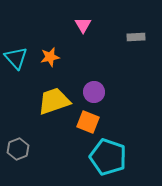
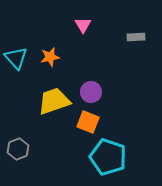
purple circle: moved 3 px left
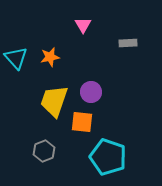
gray rectangle: moved 8 px left, 6 px down
yellow trapezoid: rotated 52 degrees counterclockwise
orange square: moved 6 px left; rotated 15 degrees counterclockwise
gray hexagon: moved 26 px right, 2 px down
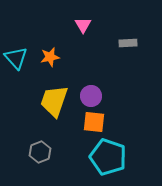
purple circle: moved 4 px down
orange square: moved 12 px right
gray hexagon: moved 4 px left, 1 px down
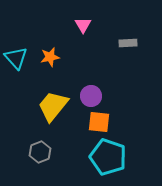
yellow trapezoid: moved 1 px left, 5 px down; rotated 20 degrees clockwise
orange square: moved 5 px right
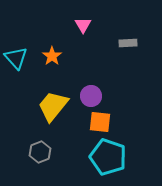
orange star: moved 2 px right, 1 px up; rotated 24 degrees counterclockwise
orange square: moved 1 px right
